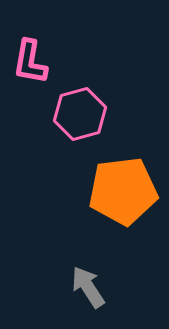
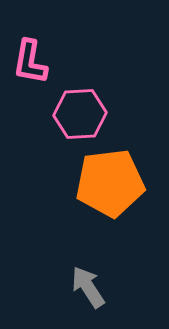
pink hexagon: rotated 12 degrees clockwise
orange pentagon: moved 13 px left, 8 px up
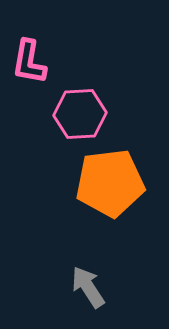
pink L-shape: moved 1 px left
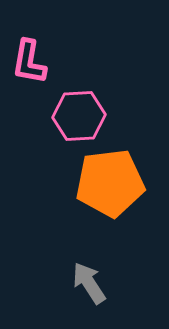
pink hexagon: moved 1 px left, 2 px down
gray arrow: moved 1 px right, 4 px up
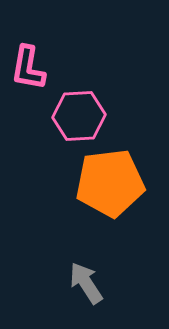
pink L-shape: moved 1 px left, 6 px down
gray arrow: moved 3 px left
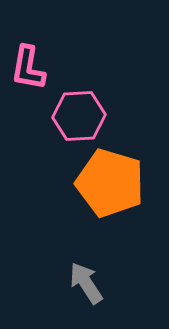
orange pentagon: rotated 24 degrees clockwise
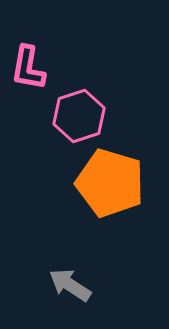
pink hexagon: rotated 15 degrees counterclockwise
gray arrow: moved 16 px left, 2 px down; rotated 24 degrees counterclockwise
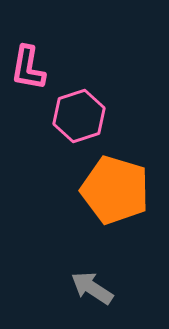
orange pentagon: moved 5 px right, 7 px down
gray arrow: moved 22 px right, 3 px down
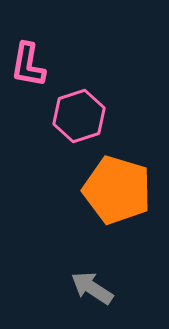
pink L-shape: moved 3 px up
orange pentagon: moved 2 px right
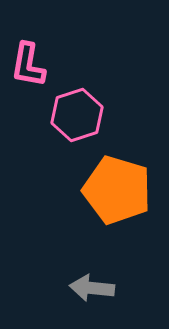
pink hexagon: moved 2 px left, 1 px up
gray arrow: rotated 27 degrees counterclockwise
